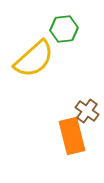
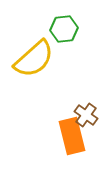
brown cross: moved 1 px left, 4 px down
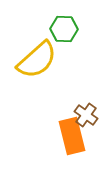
green hexagon: rotated 8 degrees clockwise
yellow semicircle: moved 3 px right, 1 px down
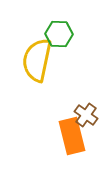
green hexagon: moved 5 px left, 5 px down
yellow semicircle: rotated 144 degrees clockwise
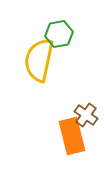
green hexagon: rotated 12 degrees counterclockwise
yellow semicircle: moved 2 px right
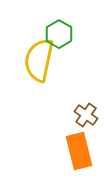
green hexagon: rotated 20 degrees counterclockwise
orange rectangle: moved 7 px right, 15 px down
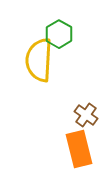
yellow semicircle: rotated 9 degrees counterclockwise
orange rectangle: moved 2 px up
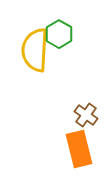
yellow semicircle: moved 4 px left, 10 px up
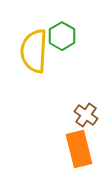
green hexagon: moved 3 px right, 2 px down
yellow semicircle: moved 1 px left, 1 px down
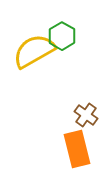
yellow semicircle: rotated 57 degrees clockwise
orange rectangle: moved 2 px left
